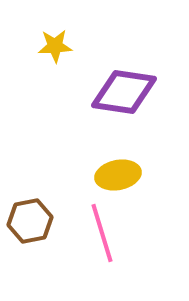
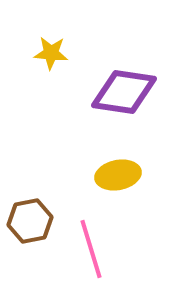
yellow star: moved 4 px left, 7 px down; rotated 8 degrees clockwise
pink line: moved 11 px left, 16 px down
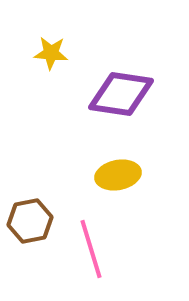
purple diamond: moved 3 px left, 2 px down
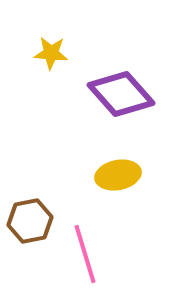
purple diamond: rotated 40 degrees clockwise
pink line: moved 6 px left, 5 px down
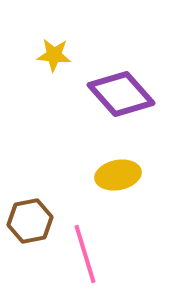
yellow star: moved 3 px right, 2 px down
